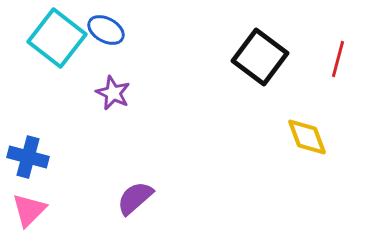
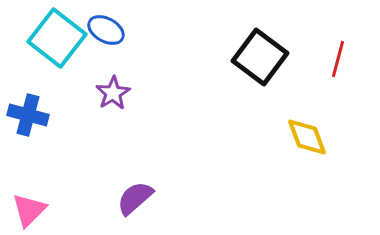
purple star: rotated 16 degrees clockwise
blue cross: moved 42 px up
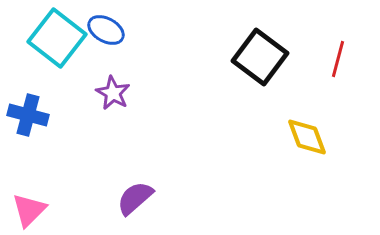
purple star: rotated 12 degrees counterclockwise
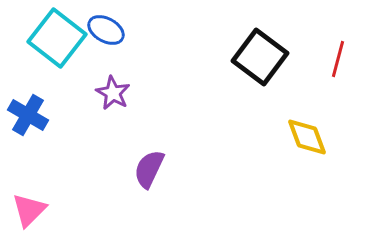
blue cross: rotated 15 degrees clockwise
purple semicircle: moved 14 px right, 29 px up; rotated 24 degrees counterclockwise
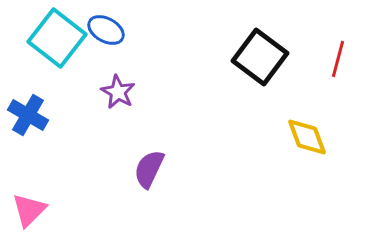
purple star: moved 5 px right, 1 px up
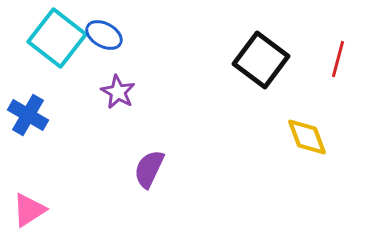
blue ellipse: moved 2 px left, 5 px down
black square: moved 1 px right, 3 px down
pink triangle: rotated 12 degrees clockwise
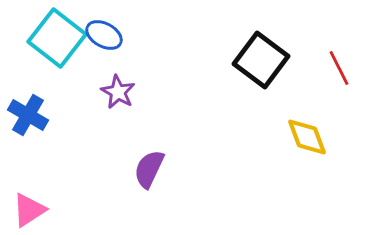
red line: moved 1 px right, 9 px down; rotated 42 degrees counterclockwise
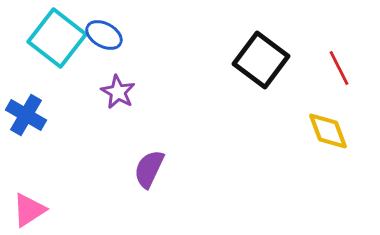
blue cross: moved 2 px left
yellow diamond: moved 21 px right, 6 px up
